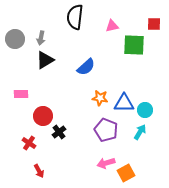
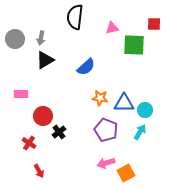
pink triangle: moved 2 px down
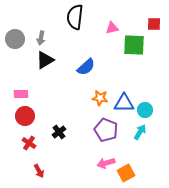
red circle: moved 18 px left
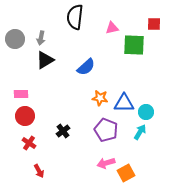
cyan circle: moved 1 px right, 2 px down
black cross: moved 4 px right, 1 px up
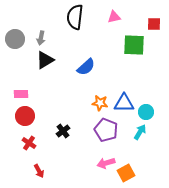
pink triangle: moved 2 px right, 11 px up
orange star: moved 5 px down
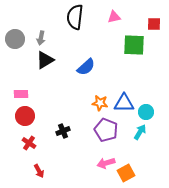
black cross: rotated 16 degrees clockwise
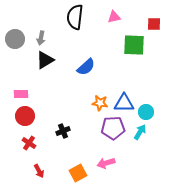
purple pentagon: moved 7 px right, 2 px up; rotated 25 degrees counterclockwise
orange square: moved 48 px left
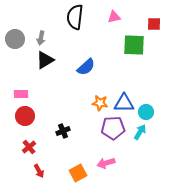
red cross: moved 4 px down; rotated 16 degrees clockwise
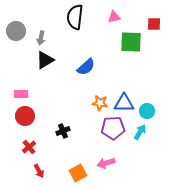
gray circle: moved 1 px right, 8 px up
green square: moved 3 px left, 3 px up
cyan circle: moved 1 px right, 1 px up
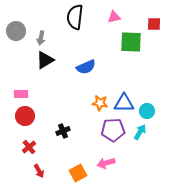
blue semicircle: rotated 18 degrees clockwise
purple pentagon: moved 2 px down
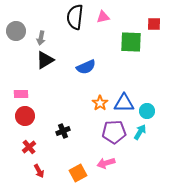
pink triangle: moved 11 px left
orange star: rotated 28 degrees clockwise
purple pentagon: moved 1 px right, 2 px down
